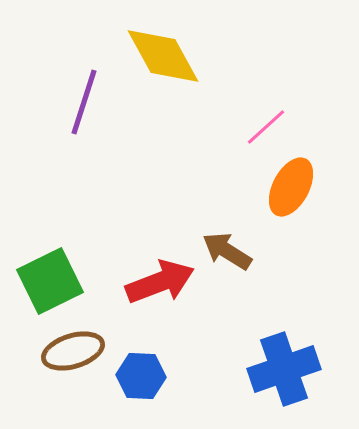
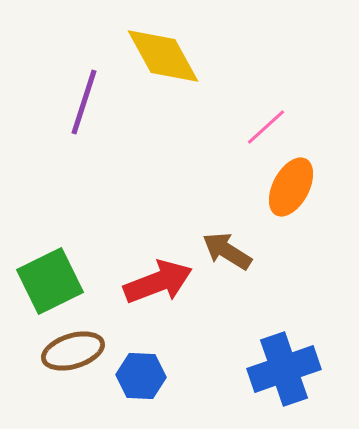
red arrow: moved 2 px left
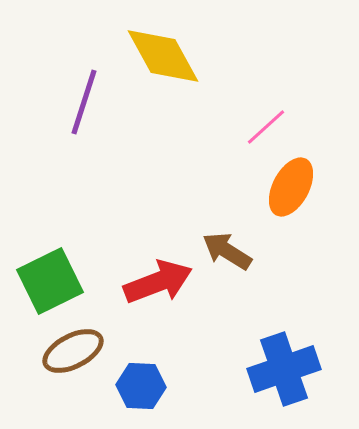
brown ellipse: rotated 10 degrees counterclockwise
blue hexagon: moved 10 px down
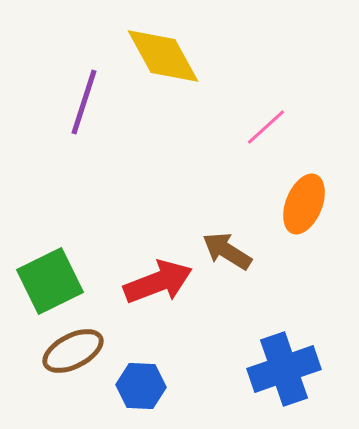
orange ellipse: moved 13 px right, 17 px down; rotated 6 degrees counterclockwise
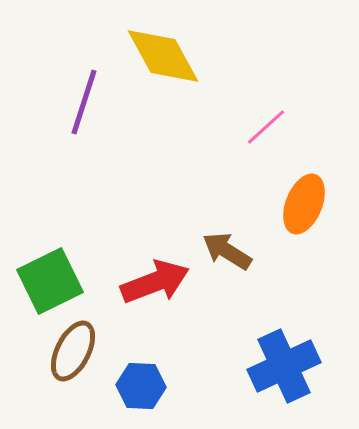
red arrow: moved 3 px left
brown ellipse: rotated 36 degrees counterclockwise
blue cross: moved 3 px up; rotated 6 degrees counterclockwise
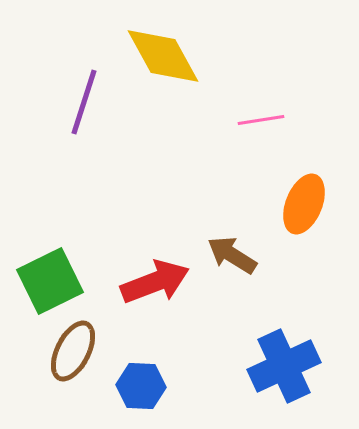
pink line: moved 5 px left, 7 px up; rotated 33 degrees clockwise
brown arrow: moved 5 px right, 4 px down
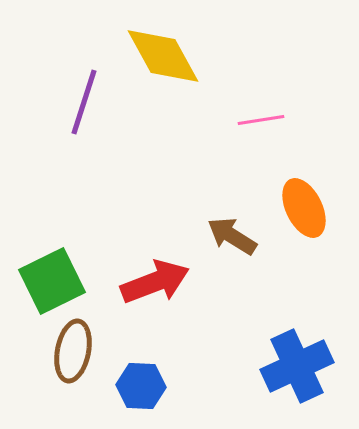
orange ellipse: moved 4 px down; rotated 48 degrees counterclockwise
brown arrow: moved 19 px up
green square: moved 2 px right
brown ellipse: rotated 16 degrees counterclockwise
blue cross: moved 13 px right
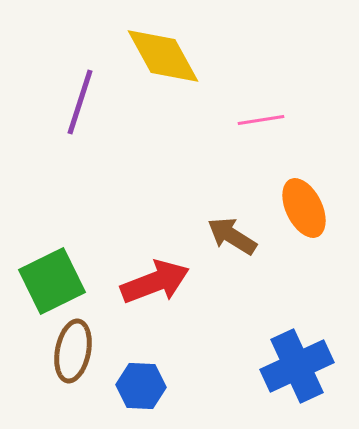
purple line: moved 4 px left
